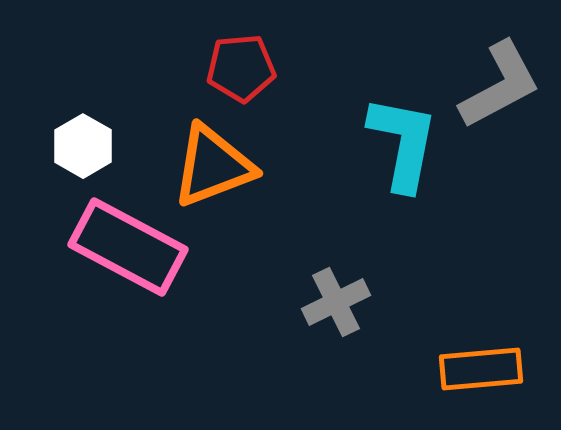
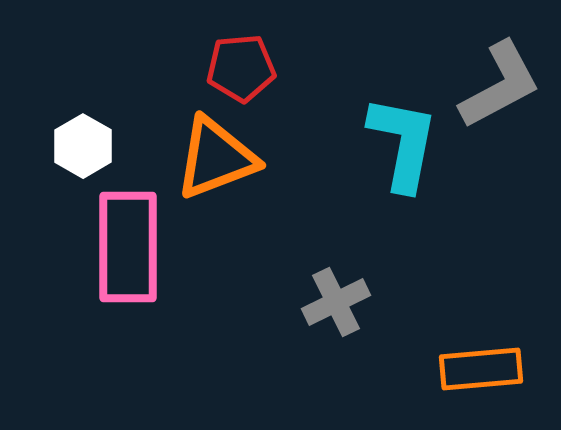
orange triangle: moved 3 px right, 8 px up
pink rectangle: rotated 62 degrees clockwise
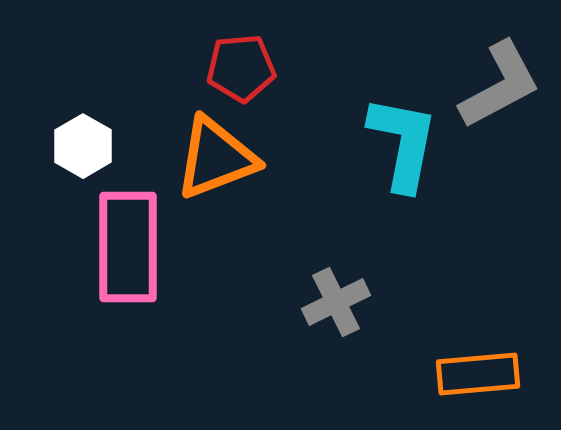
orange rectangle: moved 3 px left, 5 px down
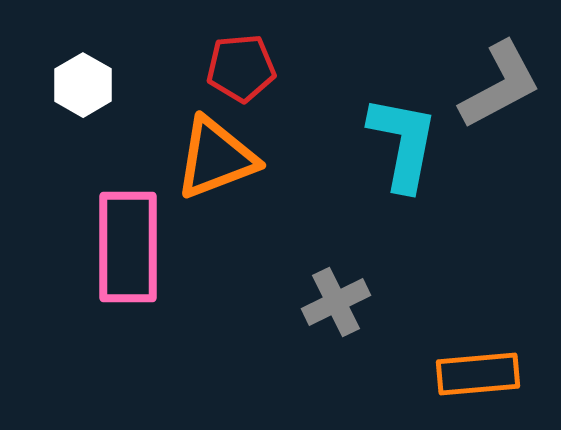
white hexagon: moved 61 px up
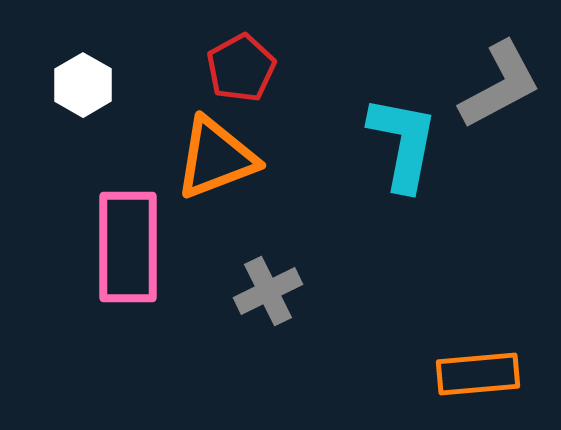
red pentagon: rotated 24 degrees counterclockwise
gray cross: moved 68 px left, 11 px up
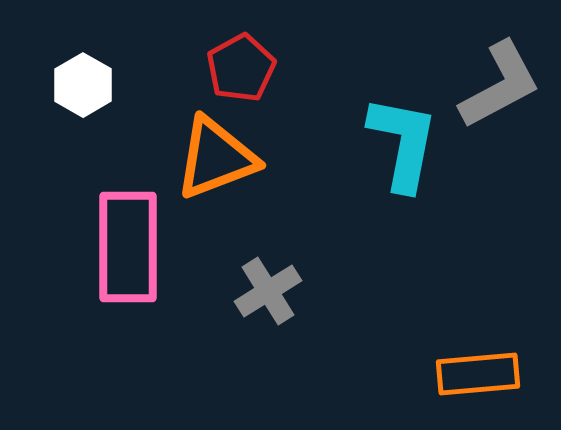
gray cross: rotated 6 degrees counterclockwise
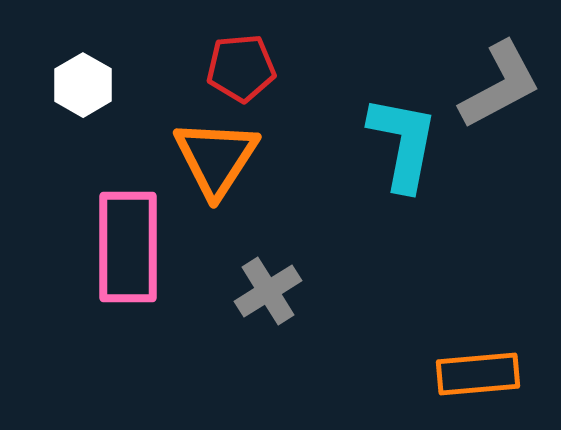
red pentagon: rotated 24 degrees clockwise
orange triangle: rotated 36 degrees counterclockwise
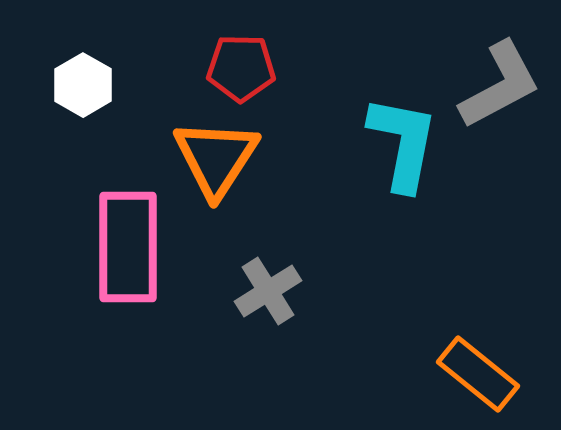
red pentagon: rotated 6 degrees clockwise
orange rectangle: rotated 44 degrees clockwise
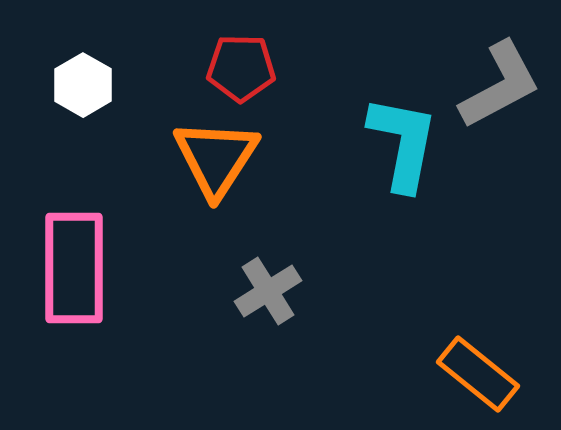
pink rectangle: moved 54 px left, 21 px down
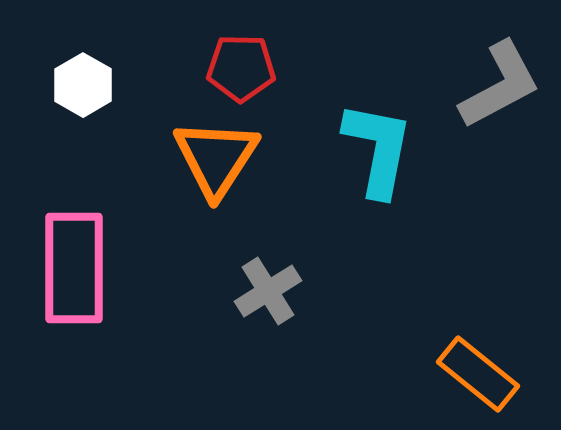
cyan L-shape: moved 25 px left, 6 px down
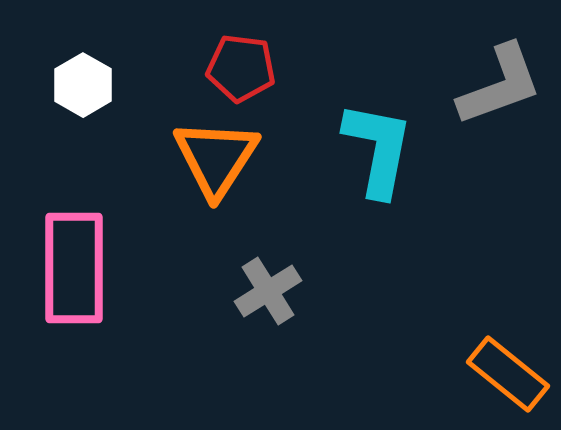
red pentagon: rotated 6 degrees clockwise
gray L-shape: rotated 8 degrees clockwise
orange rectangle: moved 30 px right
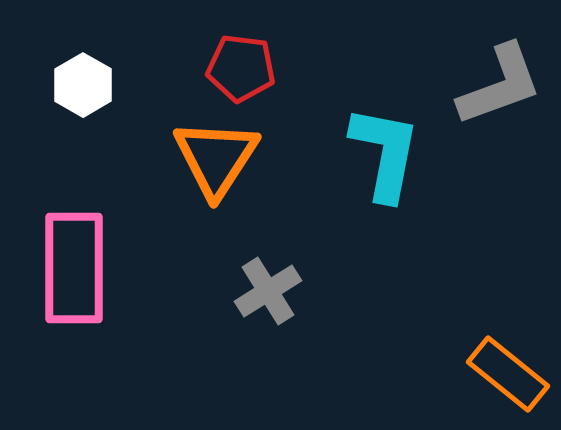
cyan L-shape: moved 7 px right, 4 px down
